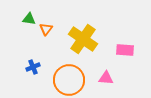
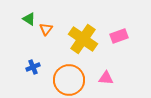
green triangle: rotated 24 degrees clockwise
pink rectangle: moved 6 px left, 14 px up; rotated 24 degrees counterclockwise
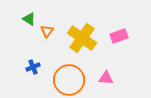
orange triangle: moved 1 px right, 2 px down
yellow cross: moved 1 px left, 1 px up
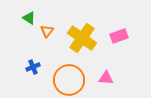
green triangle: moved 1 px up
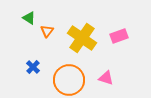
blue cross: rotated 24 degrees counterclockwise
pink triangle: rotated 14 degrees clockwise
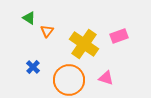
yellow cross: moved 2 px right, 6 px down
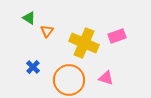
pink rectangle: moved 2 px left
yellow cross: moved 1 px up; rotated 12 degrees counterclockwise
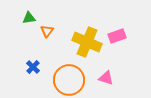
green triangle: rotated 40 degrees counterclockwise
yellow cross: moved 3 px right, 1 px up
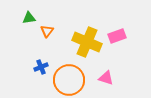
blue cross: moved 8 px right; rotated 24 degrees clockwise
